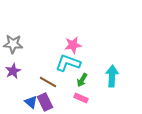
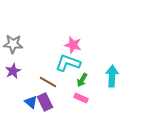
pink star: rotated 24 degrees clockwise
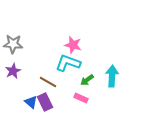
green arrow: moved 5 px right; rotated 24 degrees clockwise
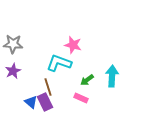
cyan L-shape: moved 9 px left
brown line: moved 5 px down; rotated 42 degrees clockwise
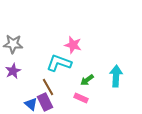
cyan arrow: moved 4 px right
brown line: rotated 12 degrees counterclockwise
blue triangle: moved 2 px down
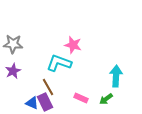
green arrow: moved 19 px right, 19 px down
blue triangle: moved 1 px right, 1 px up; rotated 16 degrees counterclockwise
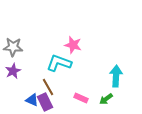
gray star: moved 3 px down
blue triangle: moved 3 px up
